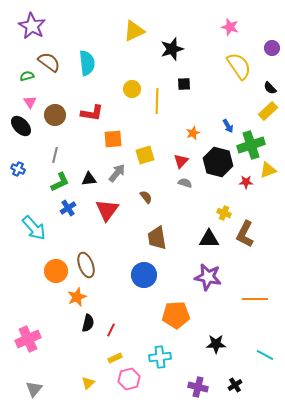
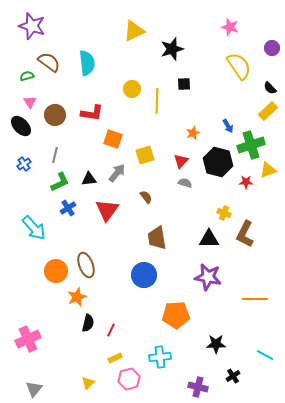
purple star at (32, 26): rotated 12 degrees counterclockwise
orange square at (113, 139): rotated 24 degrees clockwise
blue cross at (18, 169): moved 6 px right, 5 px up; rotated 32 degrees clockwise
black cross at (235, 385): moved 2 px left, 9 px up
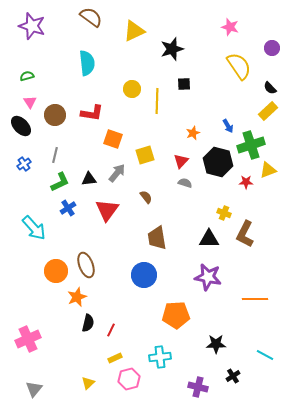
brown semicircle at (49, 62): moved 42 px right, 45 px up
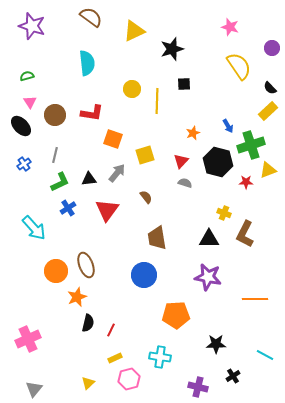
cyan cross at (160, 357): rotated 15 degrees clockwise
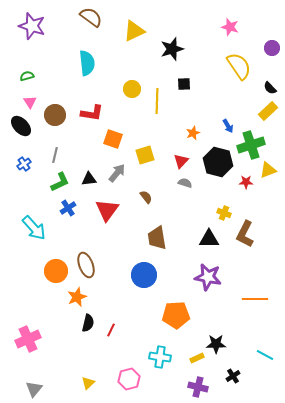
yellow rectangle at (115, 358): moved 82 px right
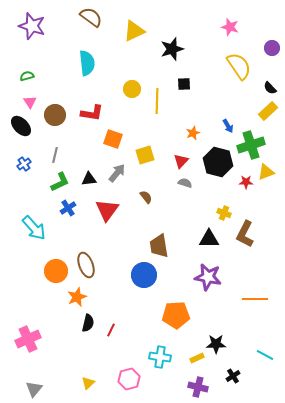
yellow triangle at (268, 170): moved 2 px left, 2 px down
brown trapezoid at (157, 238): moved 2 px right, 8 px down
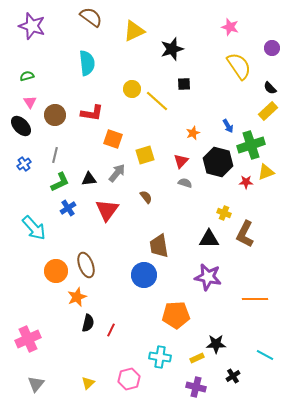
yellow line at (157, 101): rotated 50 degrees counterclockwise
purple cross at (198, 387): moved 2 px left
gray triangle at (34, 389): moved 2 px right, 5 px up
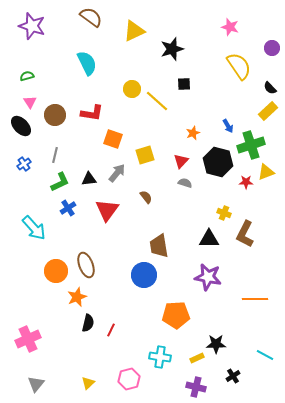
cyan semicircle at (87, 63): rotated 20 degrees counterclockwise
